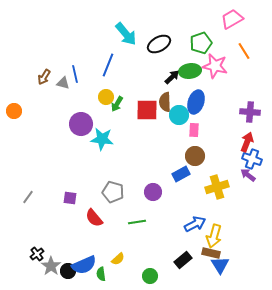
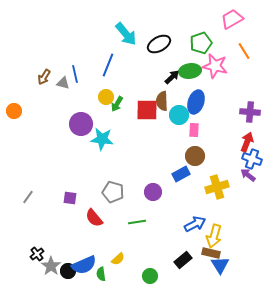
brown semicircle at (165, 102): moved 3 px left, 1 px up
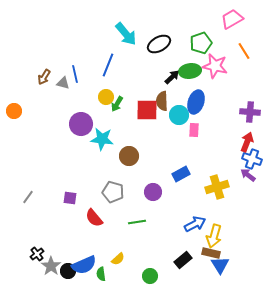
brown circle at (195, 156): moved 66 px left
